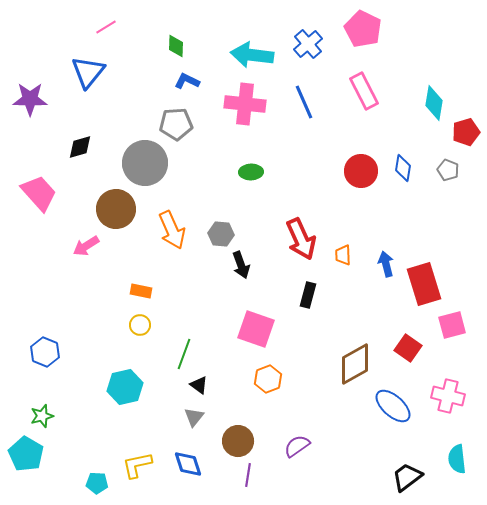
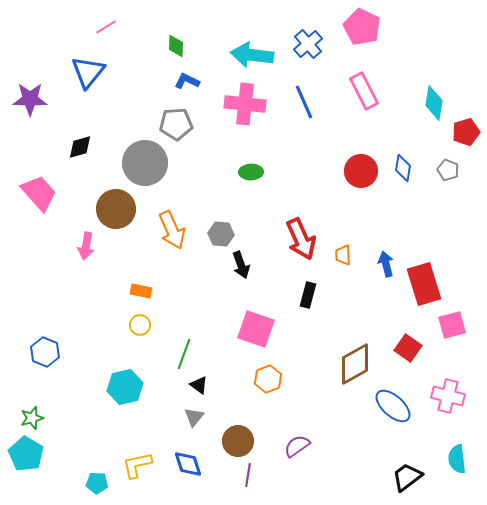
pink pentagon at (363, 29): moved 1 px left, 2 px up
pink arrow at (86, 246): rotated 48 degrees counterclockwise
green star at (42, 416): moved 10 px left, 2 px down
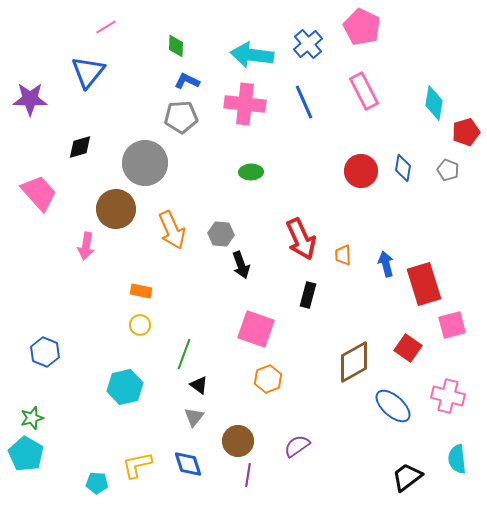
gray pentagon at (176, 124): moved 5 px right, 7 px up
brown diamond at (355, 364): moved 1 px left, 2 px up
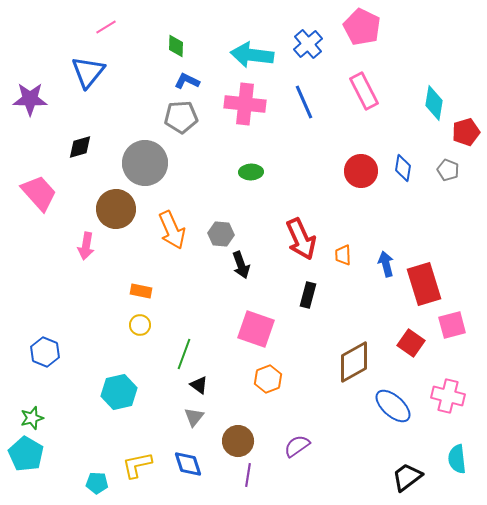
red square at (408, 348): moved 3 px right, 5 px up
cyan hexagon at (125, 387): moved 6 px left, 5 px down
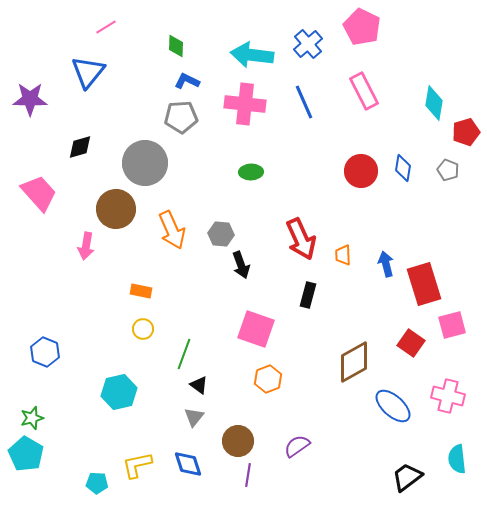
yellow circle at (140, 325): moved 3 px right, 4 px down
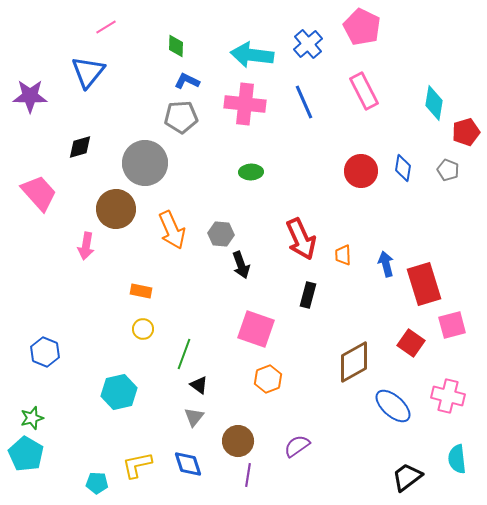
purple star at (30, 99): moved 3 px up
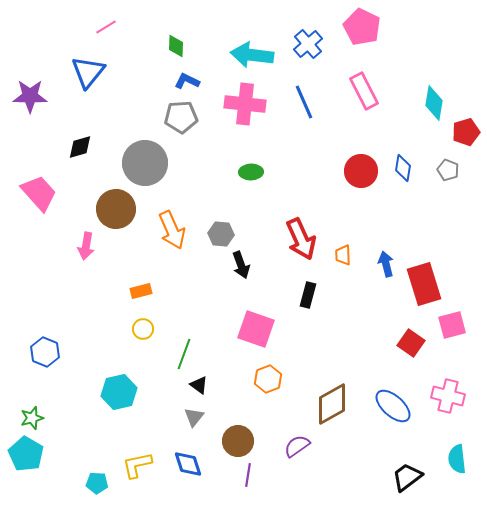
orange rectangle at (141, 291): rotated 25 degrees counterclockwise
brown diamond at (354, 362): moved 22 px left, 42 px down
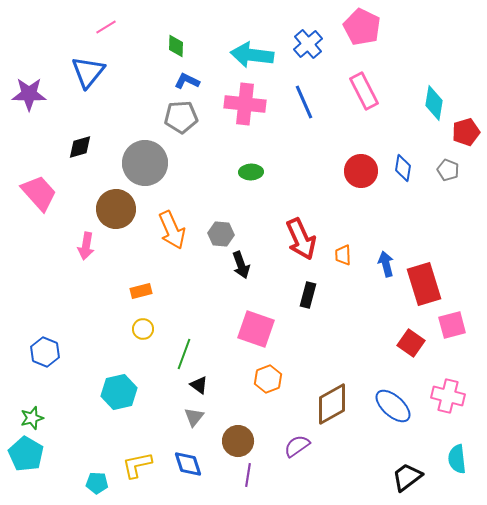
purple star at (30, 96): moved 1 px left, 2 px up
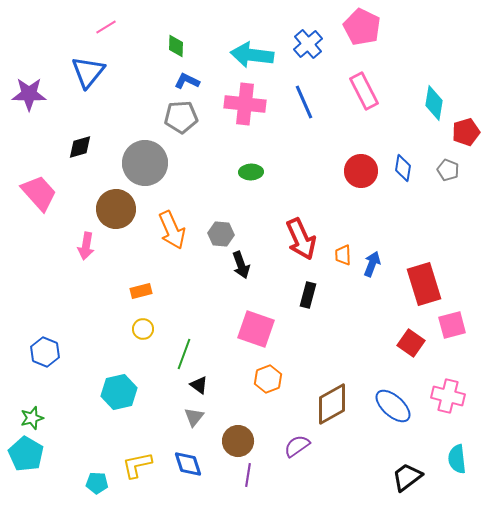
blue arrow at (386, 264): moved 14 px left; rotated 35 degrees clockwise
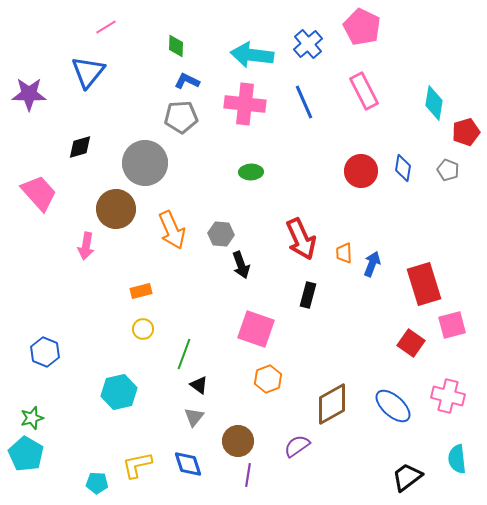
orange trapezoid at (343, 255): moved 1 px right, 2 px up
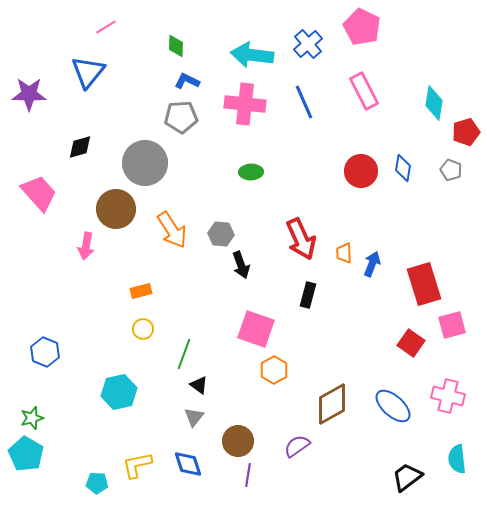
gray pentagon at (448, 170): moved 3 px right
orange arrow at (172, 230): rotated 9 degrees counterclockwise
orange hexagon at (268, 379): moved 6 px right, 9 px up; rotated 8 degrees counterclockwise
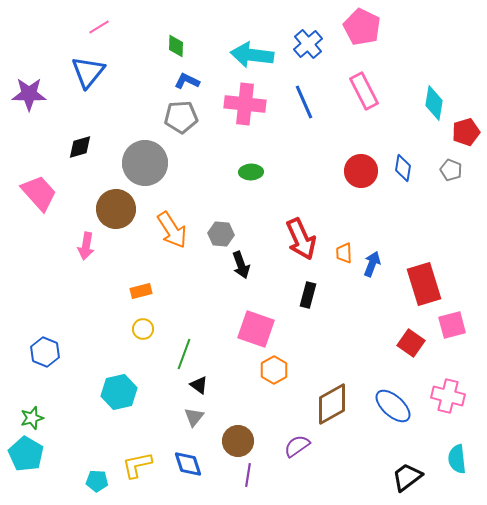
pink line at (106, 27): moved 7 px left
cyan pentagon at (97, 483): moved 2 px up
